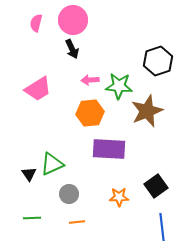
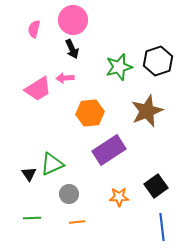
pink semicircle: moved 2 px left, 6 px down
pink arrow: moved 25 px left, 2 px up
green star: moved 19 px up; rotated 20 degrees counterclockwise
purple rectangle: moved 1 px down; rotated 36 degrees counterclockwise
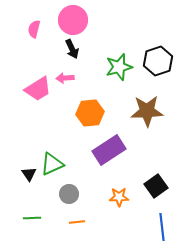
brown star: rotated 20 degrees clockwise
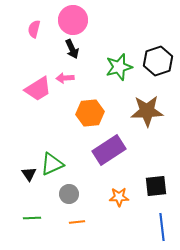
black square: rotated 30 degrees clockwise
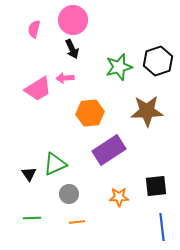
green triangle: moved 3 px right
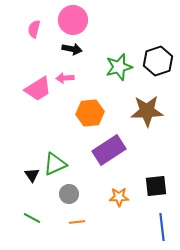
black arrow: rotated 54 degrees counterclockwise
black triangle: moved 3 px right, 1 px down
green line: rotated 30 degrees clockwise
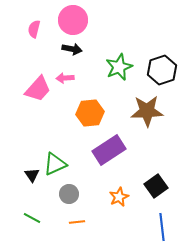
black hexagon: moved 4 px right, 9 px down
green star: rotated 8 degrees counterclockwise
pink trapezoid: rotated 16 degrees counterclockwise
black square: rotated 30 degrees counterclockwise
orange star: rotated 24 degrees counterclockwise
